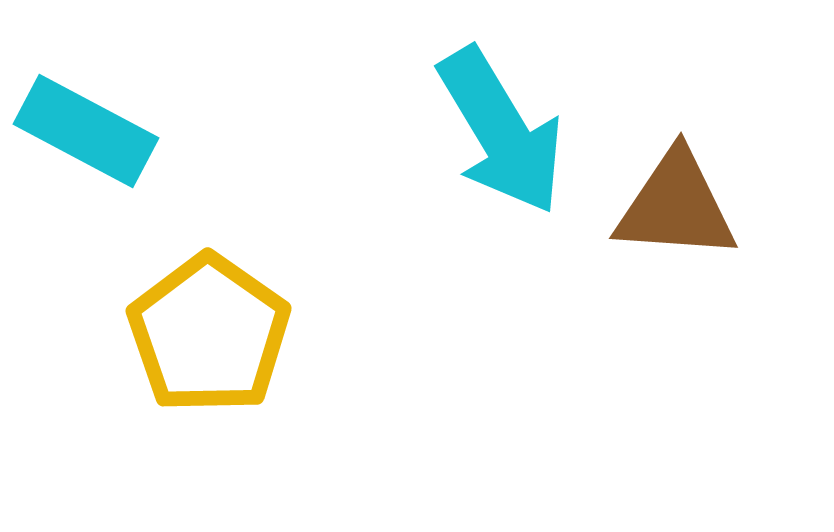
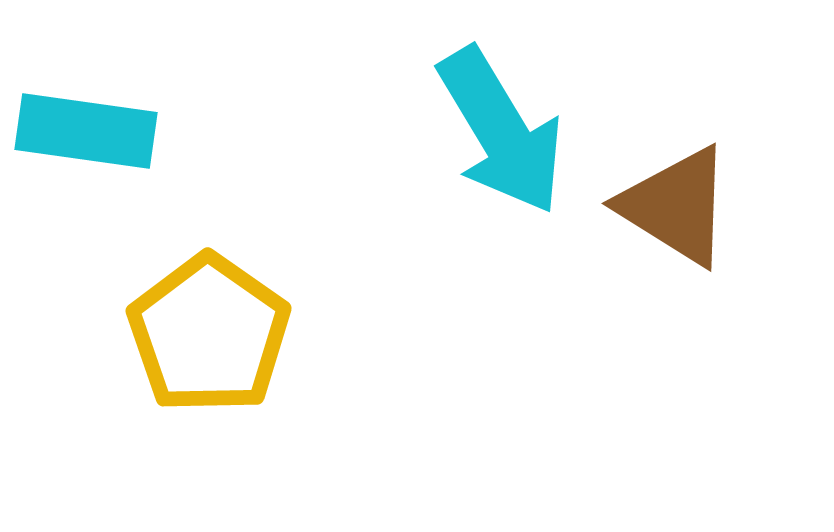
cyan rectangle: rotated 20 degrees counterclockwise
brown triangle: rotated 28 degrees clockwise
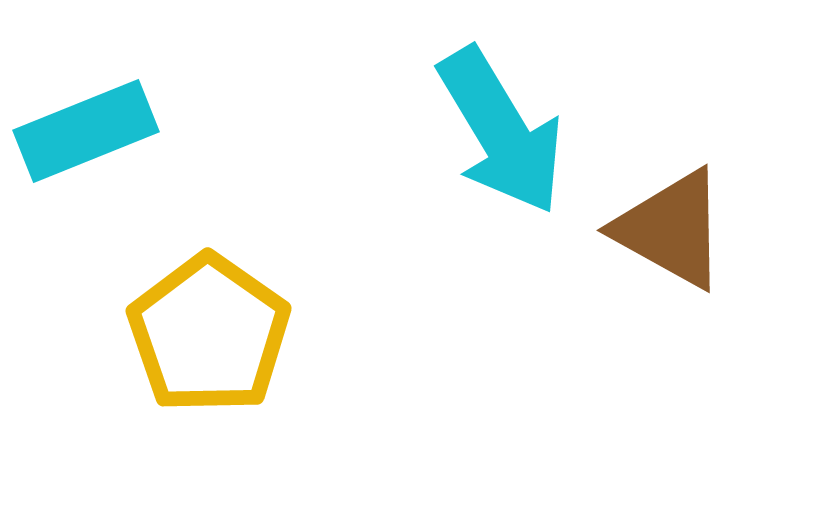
cyan rectangle: rotated 30 degrees counterclockwise
brown triangle: moved 5 px left, 23 px down; rotated 3 degrees counterclockwise
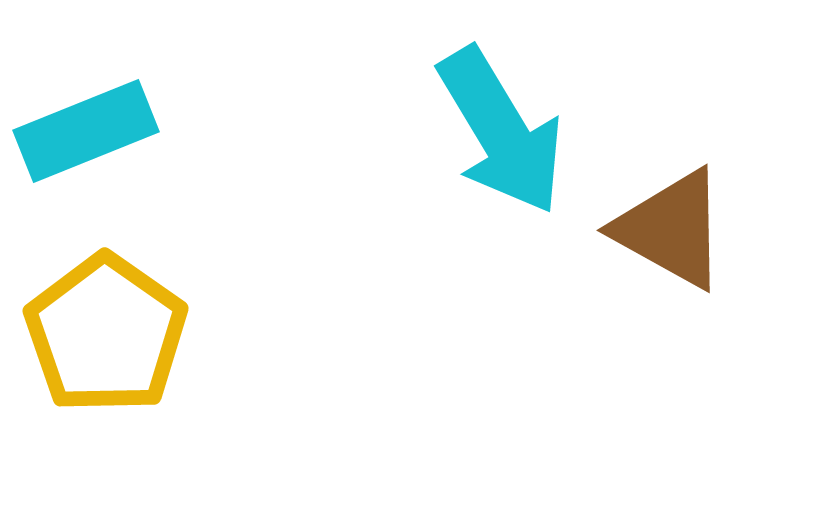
yellow pentagon: moved 103 px left
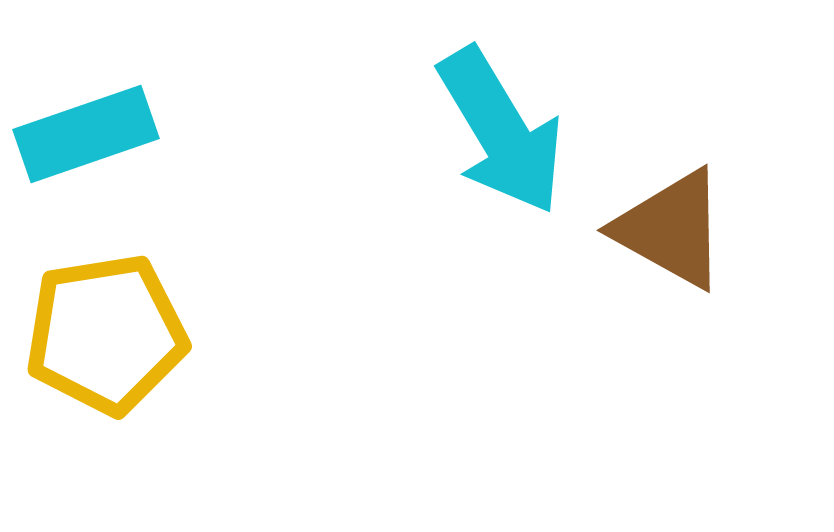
cyan rectangle: moved 3 px down; rotated 3 degrees clockwise
yellow pentagon: rotated 28 degrees clockwise
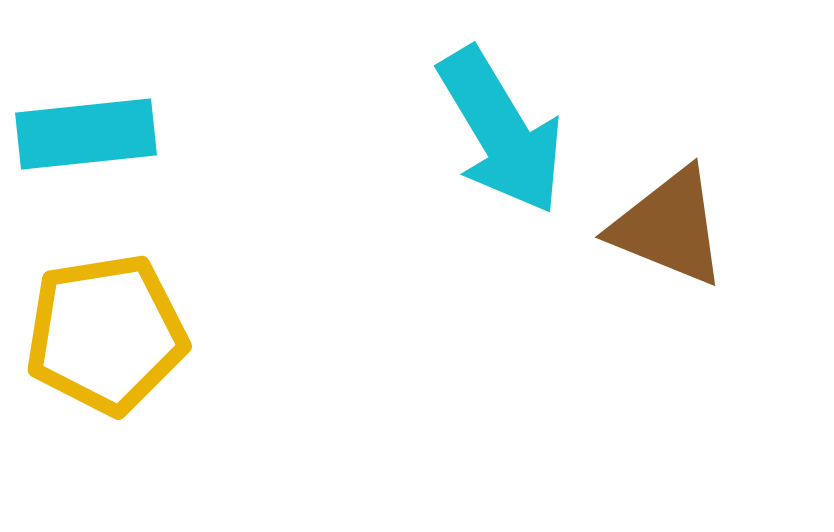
cyan rectangle: rotated 13 degrees clockwise
brown triangle: moved 2 px left, 2 px up; rotated 7 degrees counterclockwise
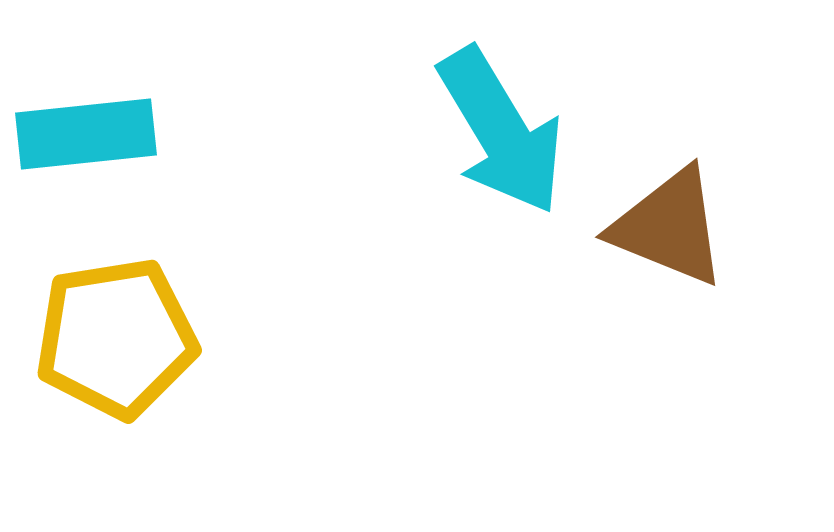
yellow pentagon: moved 10 px right, 4 px down
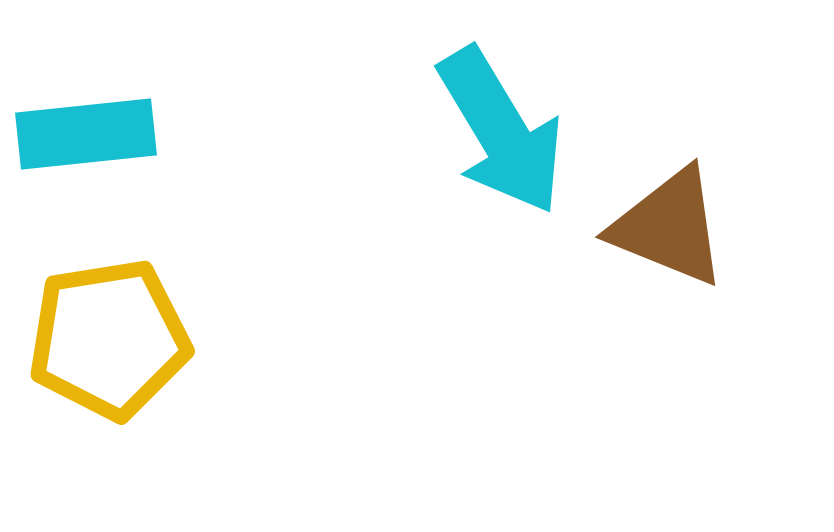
yellow pentagon: moved 7 px left, 1 px down
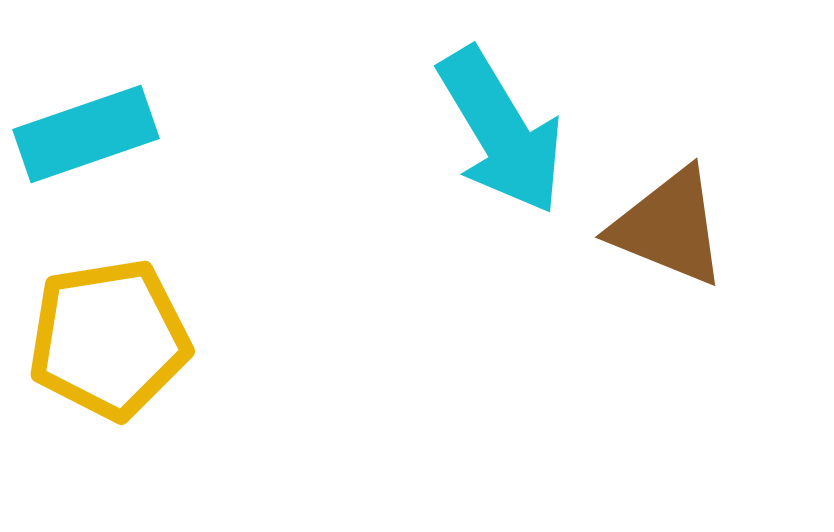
cyan rectangle: rotated 13 degrees counterclockwise
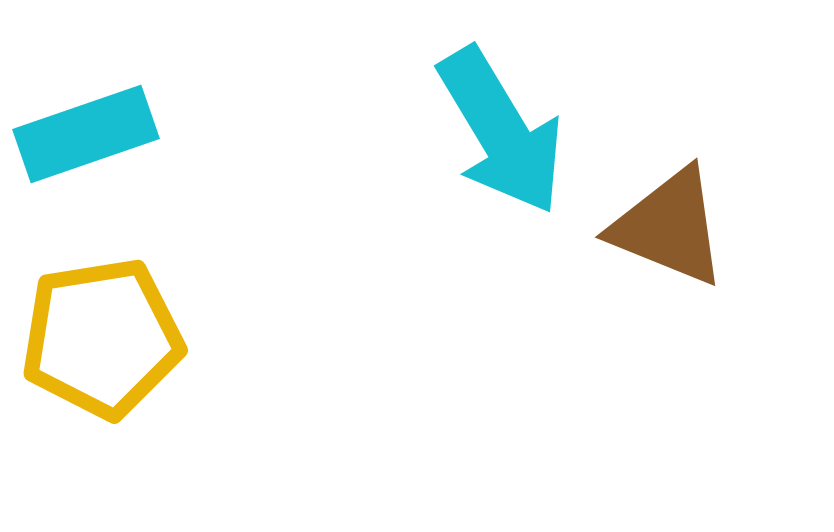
yellow pentagon: moved 7 px left, 1 px up
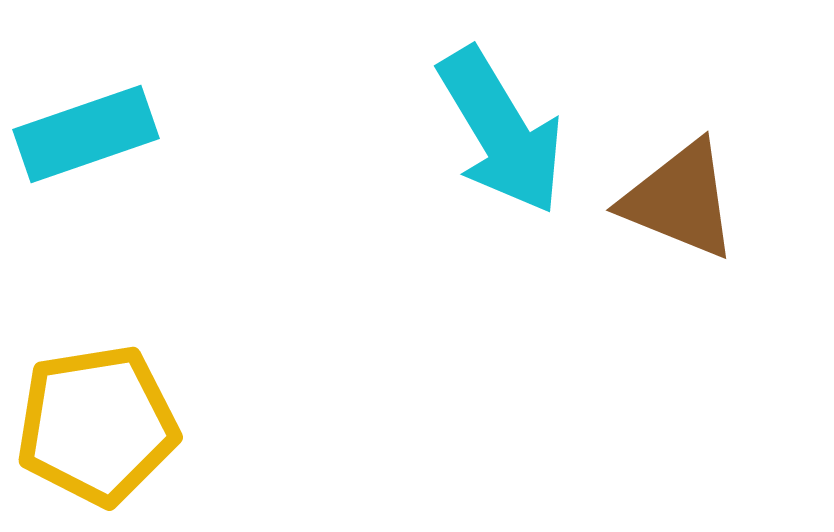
brown triangle: moved 11 px right, 27 px up
yellow pentagon: moved 5 px left, 87 px down
